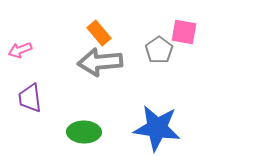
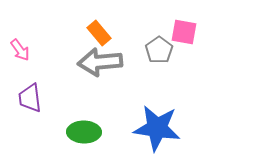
pink arrow: rotated 105 degrees counterclockwise
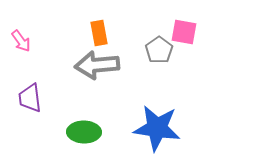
orange rectangle: rotated 30 degrees clockwise
pink arrow: moved 1 px right, 9 px up
gray arrow: moved 3 px left, 3 px down
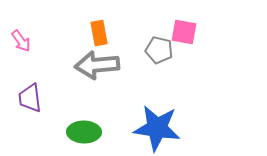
gray pentagon: rotated 24 degrees counterclockwise
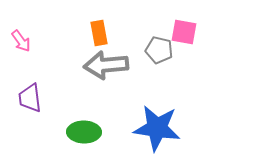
gray arrow: moved 9 px right
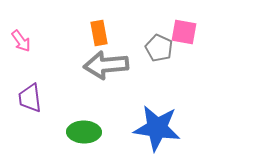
gray pentagon: moved 2 px up; rotated 12 degrees clockwise
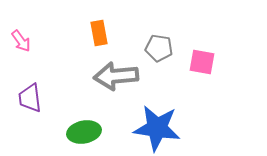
pink square: moved 18 px right, 30 px down
gray pentagon: rotated 16 degrees counterclockwise
gray arrow: moved 10 px right, 11 px down
green ellipse: rotated 12 degrees counterclockwise
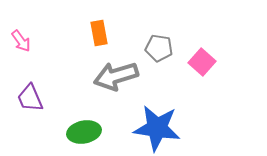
pink square: rotated 32 degrees clockwise
gray arrow: rotated 12 degrees counterclockwise
purple trapezoid: rotated 16 degrees counterclockwise
